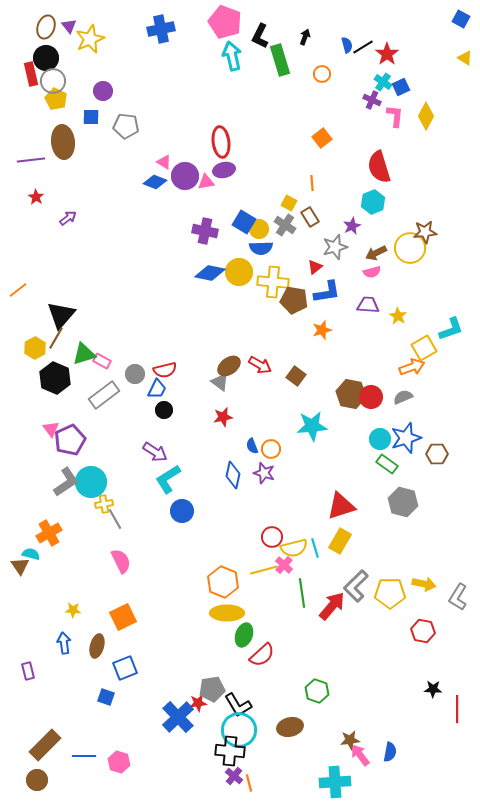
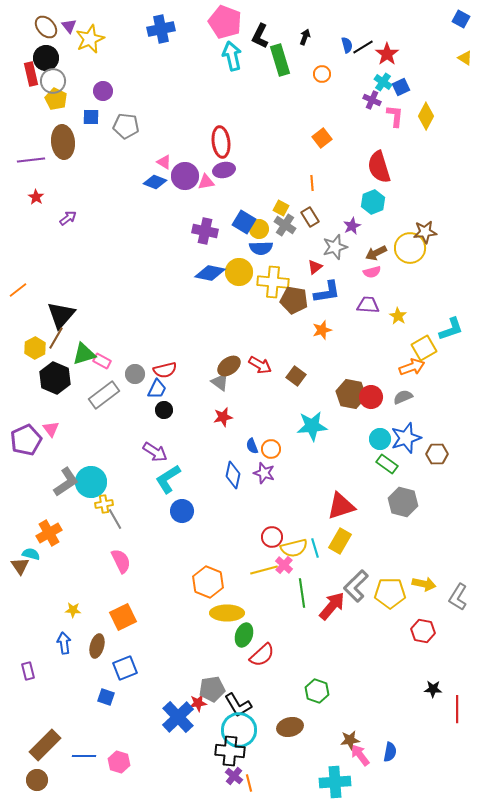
brown ellipse at (46, 27): rotated 60 degrees counterclockwise
yellow square at (289, 203): moved 8 px left, 5 px down
purple pentagon at (70, 440): moved 44 px left
orange hexagon at (223, 582): moved 15 px left
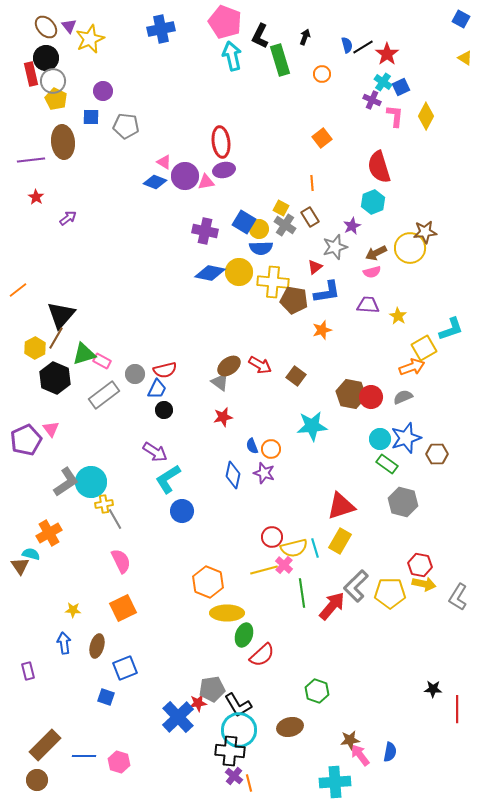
orange square at (123, 617): moved 9 px up
red hexagon at (423, 631): moved 3 px left, 66 px up
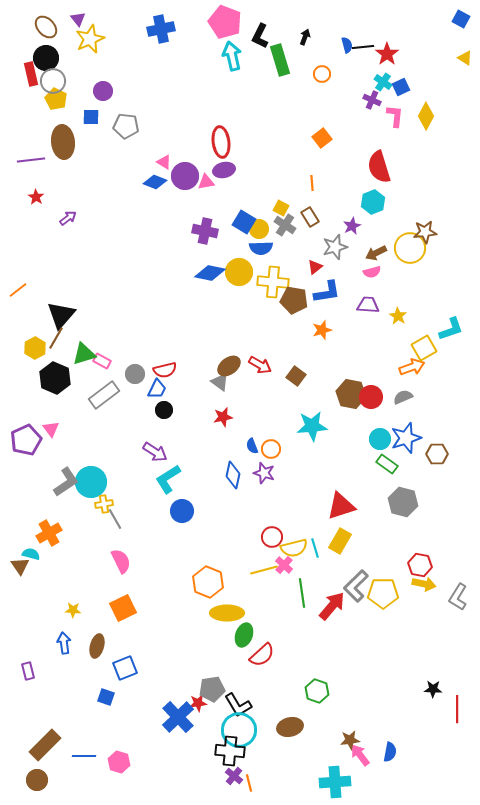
purple triangle at (69, 26): moved 9 px right, 7 px up
black line at (363, 47): rotated 25 degrees clockwise
yellow pentagon at (390, 593): moved 7 px left
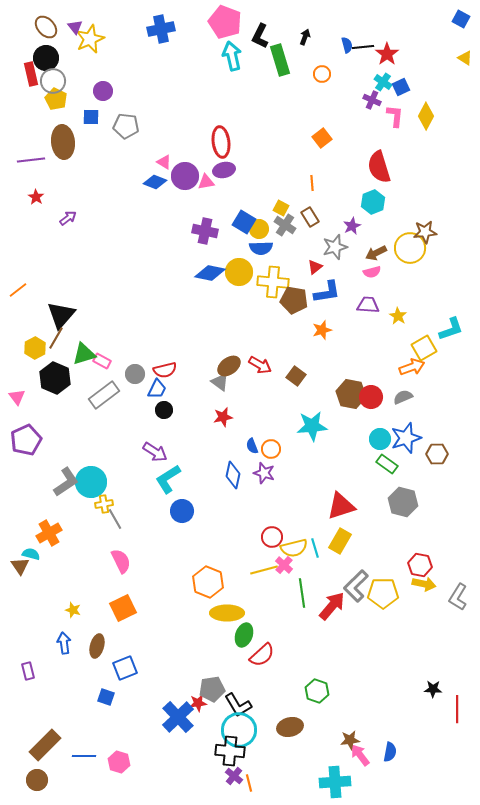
purple triangle at (78, 19): moved 3 px left, 8 px down
pink triangle at (51, 429): moved 34 px left, 32 px up
yellow star at (73, 610): rotated 14 degrees clockwise
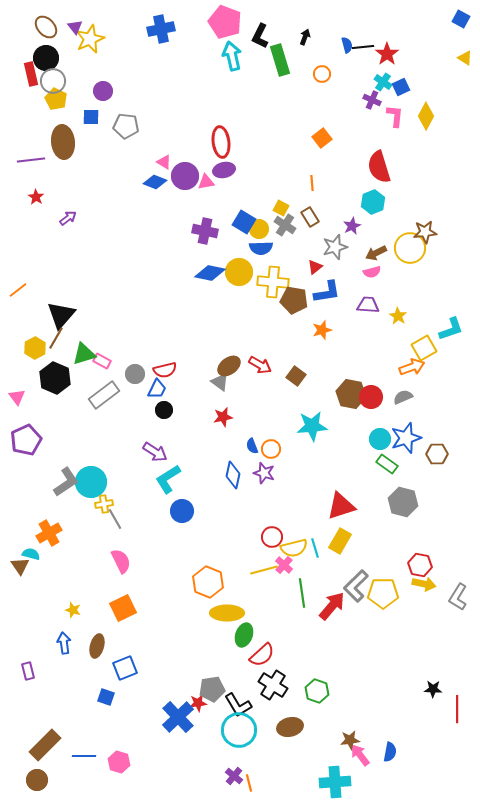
black cross at (230, 751): moved 43 px right, 66 px up; rotated 28 degrees clockwise
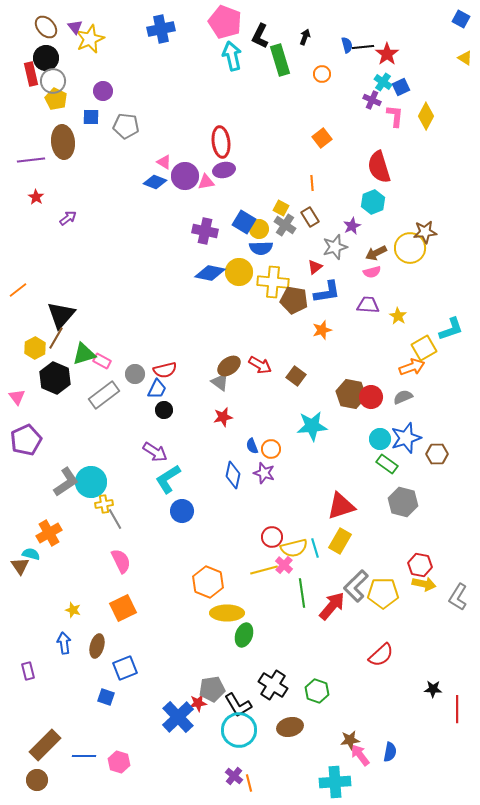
red semicircle at (262, 655): moved 119 px right
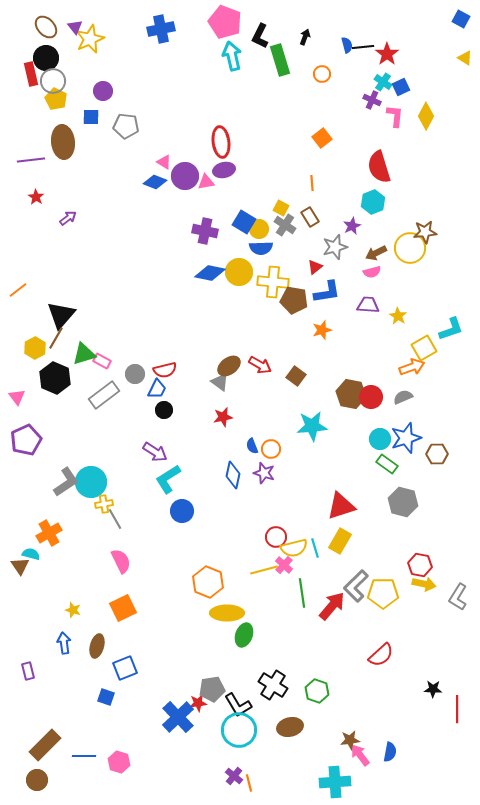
red circle at (272, 537): moved 4 px right
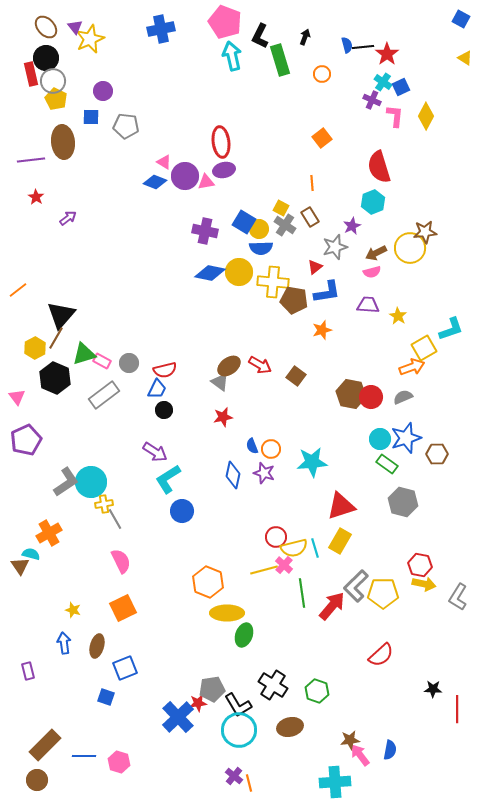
gray circle at (135, 374): moved 6 px left, 11 px up
cyan star at (312, 426): moved 36 px down
blue semicircle at (390, 752): moved 2 px up
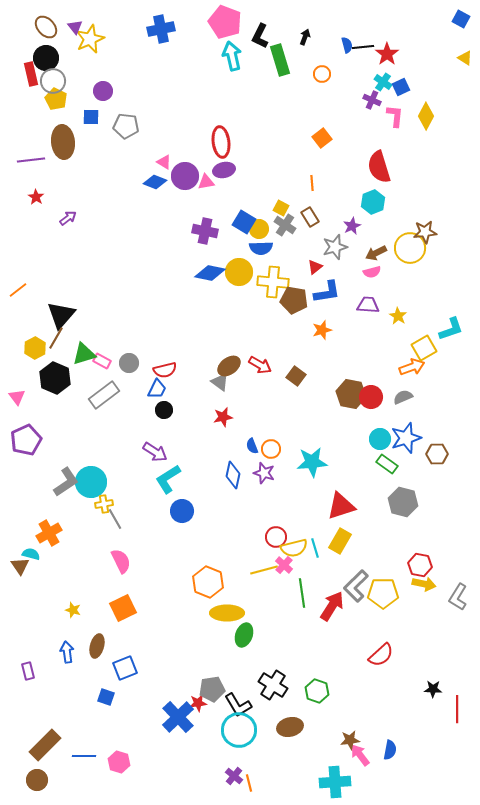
red arrow at (332, 606): rotated 8 degrees counterclockwise
blue arrow at (64, 643): moved 3 px right, 9 px down
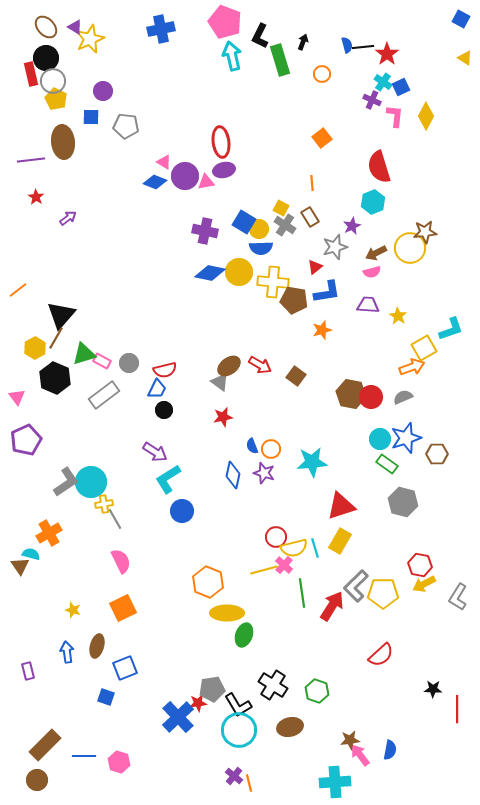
purple triangle at (75, 27): rotated 21 degrees counterclockwise
black arrow at (305, 37): moved 2 px left, 5 px down
yellow arrow at (424, 584): rotated 140 degrees clockwise
